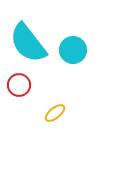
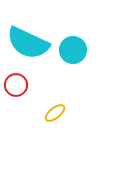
cyan semicircle: rotated 27 degrees counterclockwise
red circle: moved 3 px left
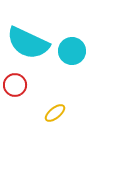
cyan circle: moved 1 px left, 1 px down
red circle: moved 1 px left
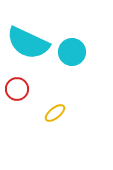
cyan circle: moved 1 px down
red circle: moved 2 px right, 4 px down
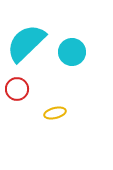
cyan semicircle: moved 2 px left; rotated 111 degrees clockwise
yellow ellipse: rotated 25 degrees clockwise
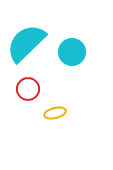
red circle: moved 11 px right
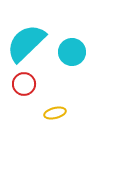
red circle: moved 4 px left, 5 px up
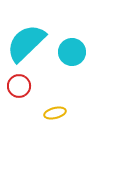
red circle: moved 5 px left, 2 px down
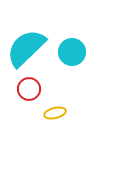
cyan semicircle: moved 5 px down
red circle: moved 10 px right, 3 px down
